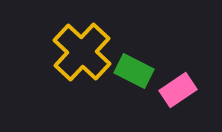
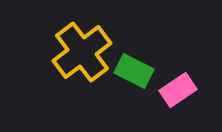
yellow cross: rotated 10 degrees clockwise
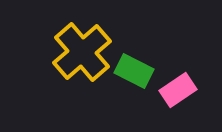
yellow cross: rotated 4 degrees counterclockwise
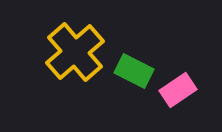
yellow cross: moved 7 px left
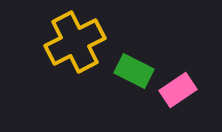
yellow cross: moved 10 px up; rotated 14 degrees clockwise
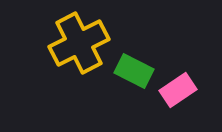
yellow cross: moved 4 px right, 1 px down
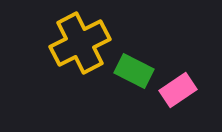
yellow cross: moved 1 px right
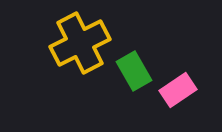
green rectangle: rotated 33 degrees clockwise
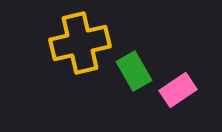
yellow cross: rotated 14 degrees clockwise
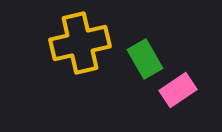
green rectangle: moved 11 px right, 12 px up
